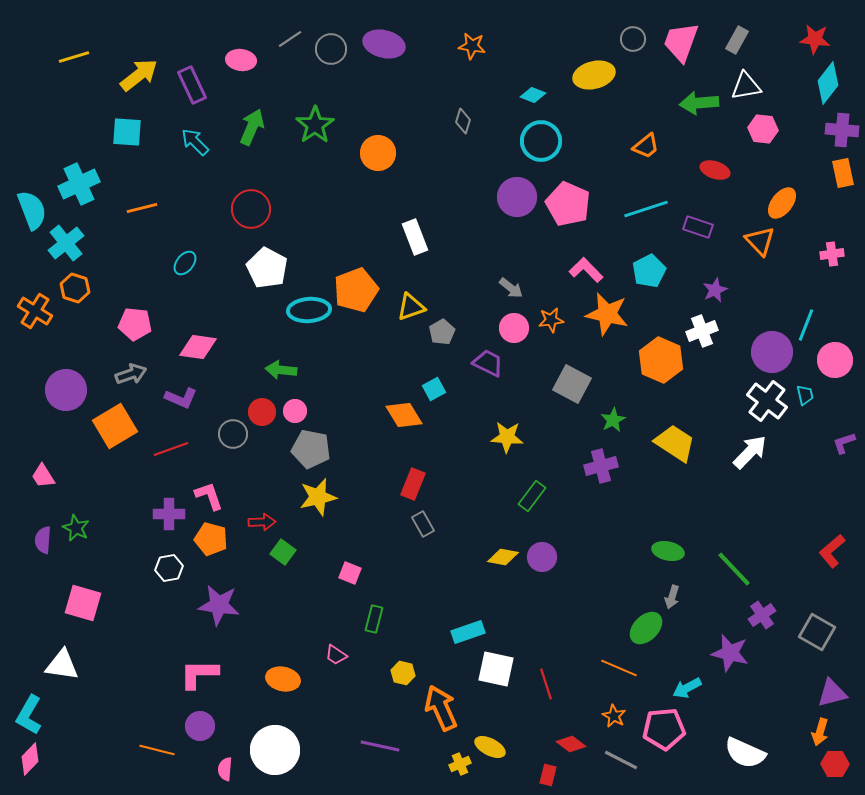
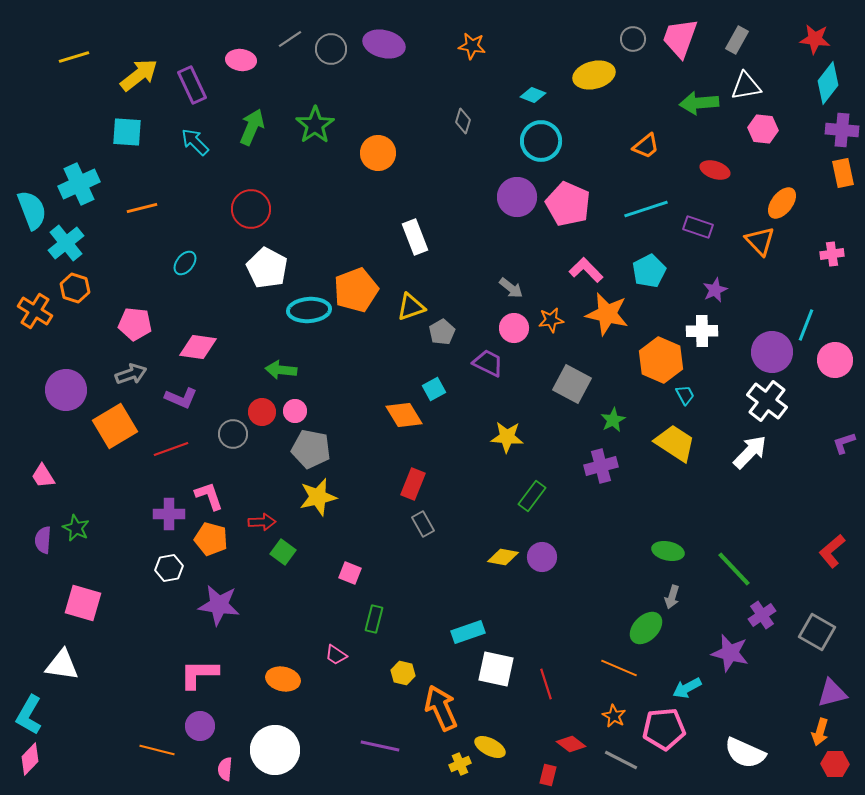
pink trapezoid at (681, 42): moved 1 px left, 4 px up
white cross at (702, 331): rotated 20 degrees clockwise
cyan trapezoid at (805, 395): moved 120 px left; rotated 15 degrees counterclockwise
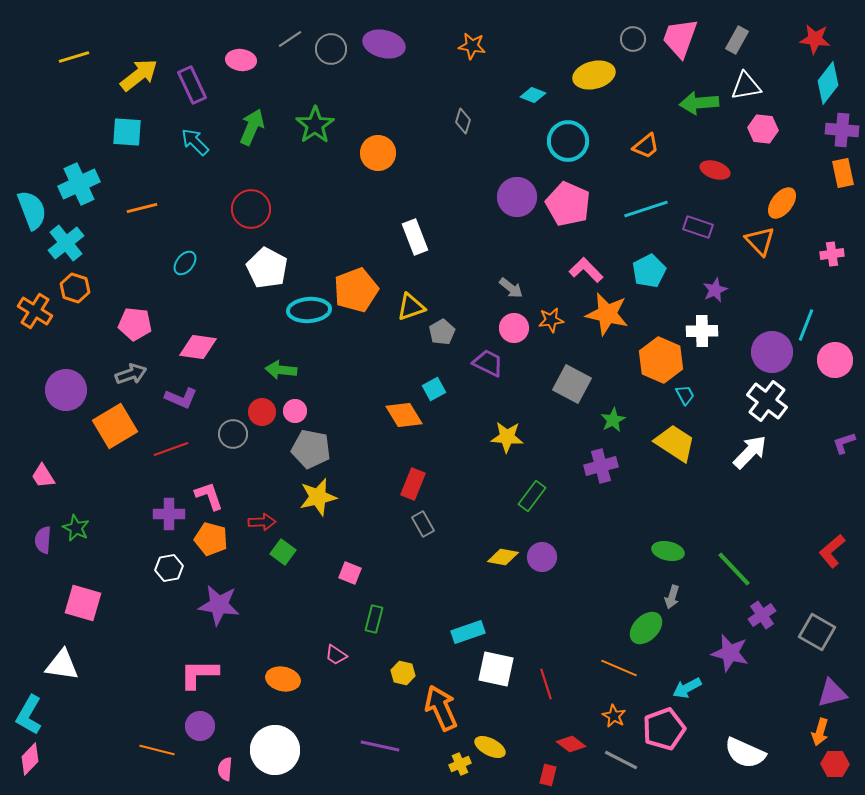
cyan circle at (541, 141): moved 27 px right
pink pentagon at (664, 729): rotated 15 degrees counterclockwise
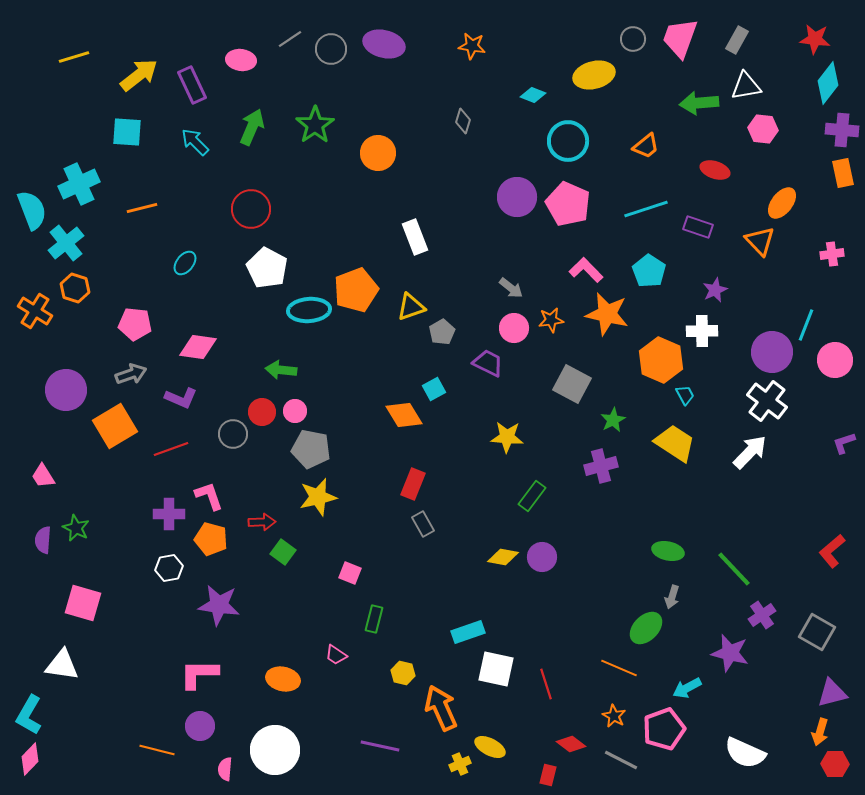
cyan pentagon at (649, 271): rotated 12 degrees counterclockwise
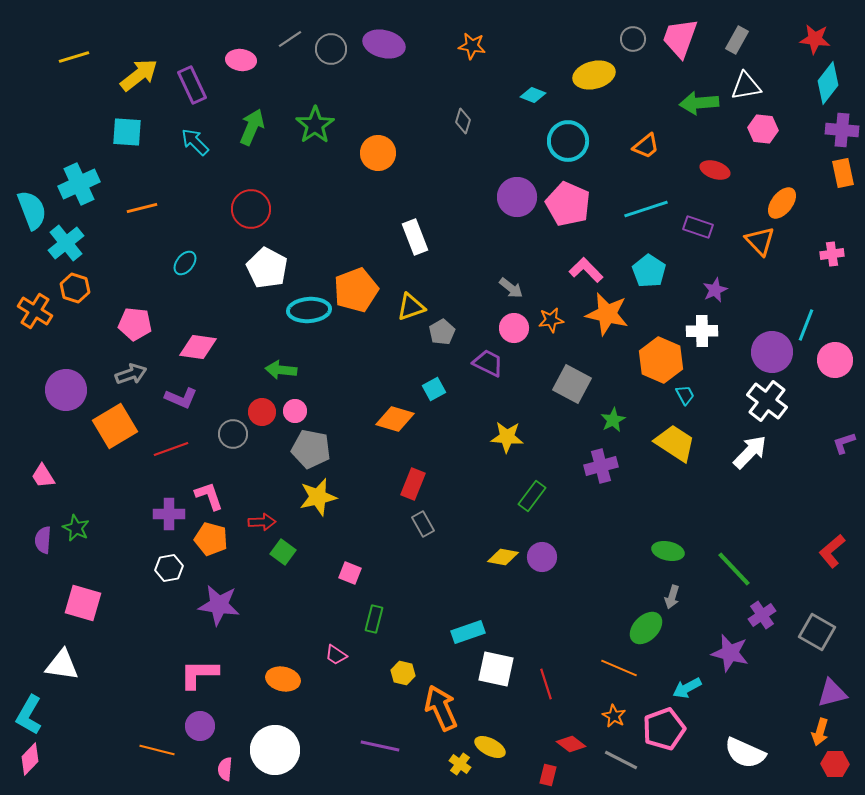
orange diamond at (404, 415): moved 9 px left, 4 px down; rotated 42 degrees counterclockwise
yellow cross at (460, 764): rotated 30 degrees counterclockwise
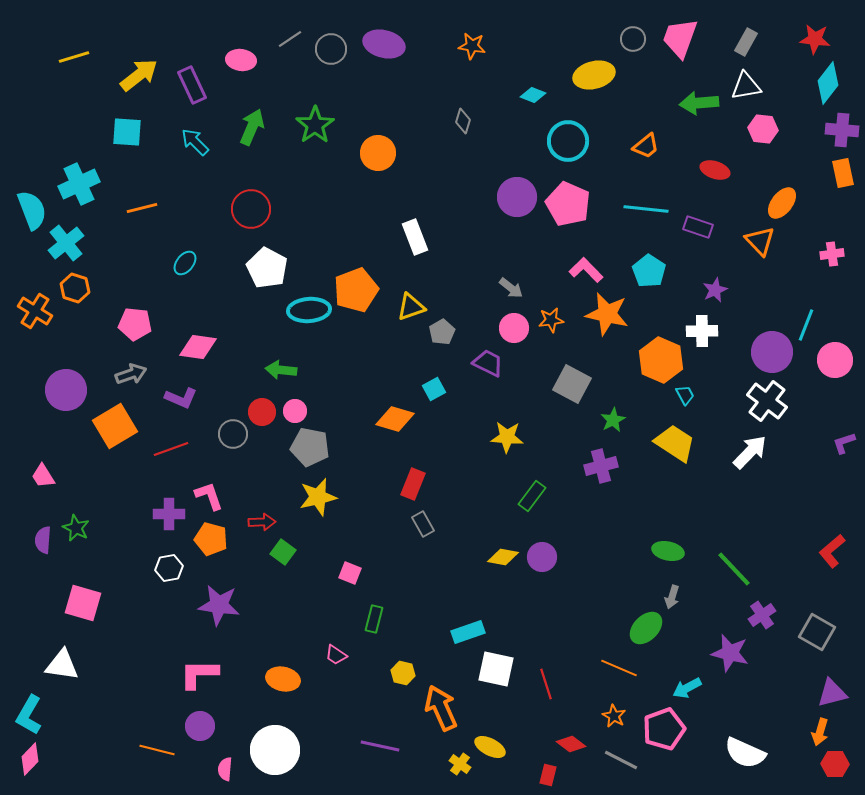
gray rectangle at (737, 40): moved 9 px right, 2 px down
cyan line at (646, 209): rotated 24 degrees clockwise
gray pentagon at (311, 449): moved 1 px left, 2 px up
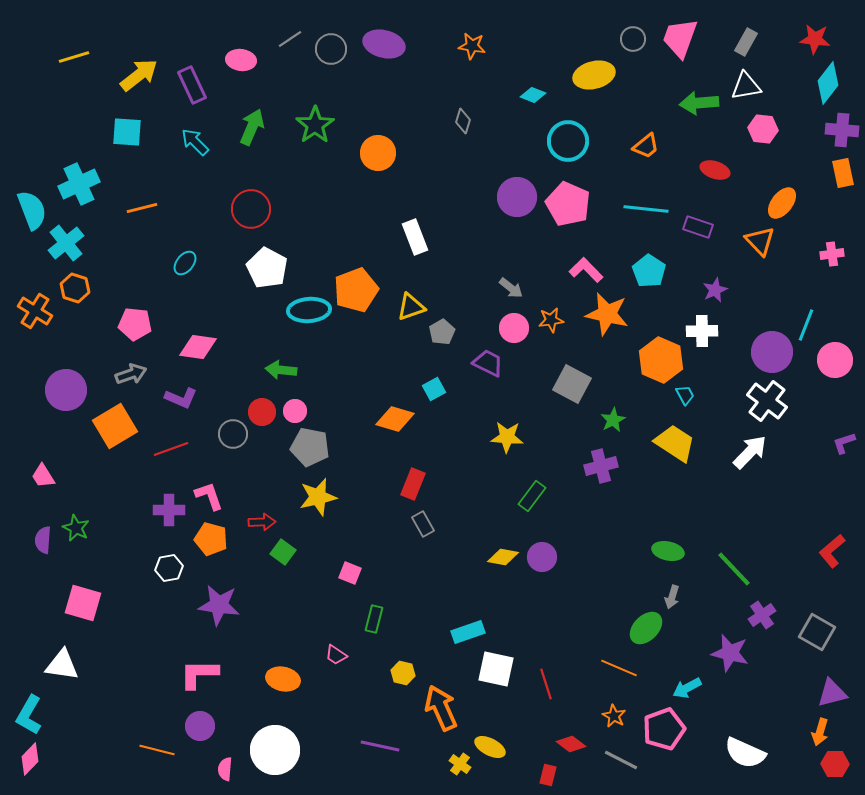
purple cross at (169, 514): moved 4 px up
